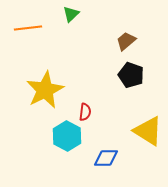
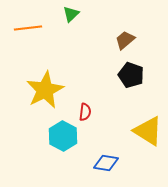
brown trapezoid: moved 1 px left, 1 px up
cyan hexagon: moved 4 px left
blue diamond: moved 5 px down; rotated 10 degrees clockwise
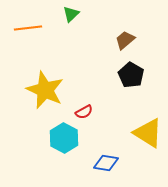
black pentagon: rotated 10 degrees clockwise
yellow star: rotated 21 degrees counterclockwise
red semicircle: moved 1 px left; rotated 54 degrees clockwise
yellow triangle: moved 2 px down
cyan hexagon: moved 1 px right, 2 px down
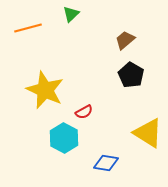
orange line: rotated 8 degrees counterclockwise
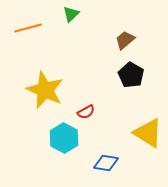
red semicircle: moved 2 px right
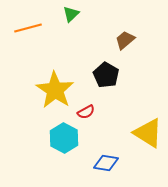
black pentagon: moved 25 px left
yellow star: moved 10 px right; rotated 9 degrees clockwise
